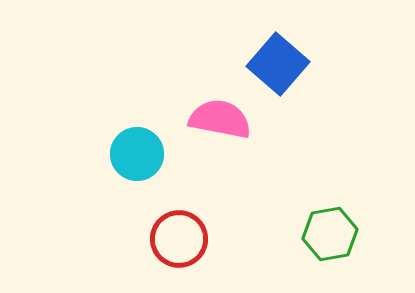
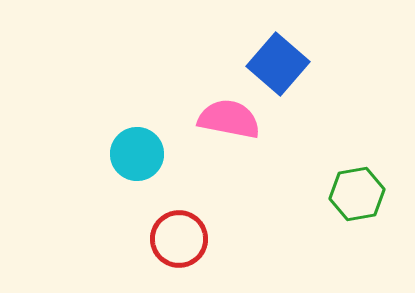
pink semicircle: moved 9 px right
green hexagon: moved 27 px right, 40 px up
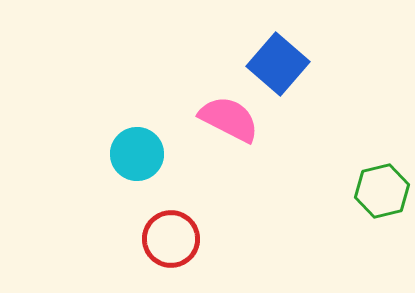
pink semicircle: rotated 16 degrees clockwise
green hexagon: moved 25 px right, 3 px up; rotated 4 degrees counterclockwise
red circle: moved 8 px left
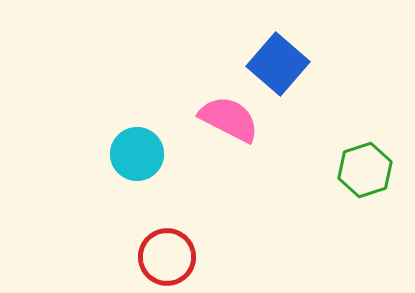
green hexagon: moved 17 px left, 21 px up; rotated 4 degrees counterclockwise
red circle: moved 4 px left, 18 px down
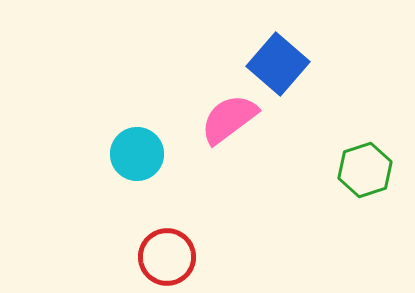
pink semicircle: rotated 64 degrees counterclockwise
